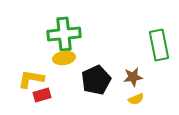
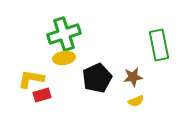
green cross: rotated 12 degrees counterclockwise
black pentagon: moved 1 px right, 2 px up
yellow semicircle: moved 2 px down
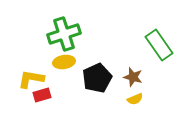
green rectangle: rotated 24 degrees counterclockwise
yellow ellipse: moved 4 px down
brown star: rotated 24 degrees clockwise
yellow semicircle: moved 1 px left, 2 px up
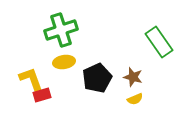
green cross: moved 3 px left, 4 px up
green rectangle: moved 3 px up
yellow L-shape: rotated 60 degrees clockwise
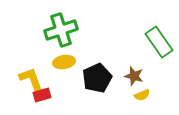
brown star: moved 1 px right, 1 px up
yellow semicircle: moved 7 px right, 4 px up
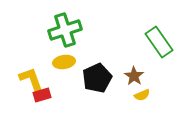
green cross: moved 4 px right
brown star: rotated 18 degrees clockwise
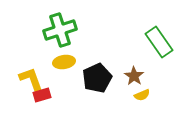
green cross: moved 5 px left
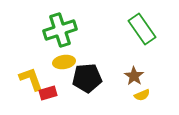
green rectangle: moved 17 px left, 13 px up
black pentagon: moved 10 px left; rotated 20 degrees clockwise
red rectangle: moved 6 px right, 2 px up
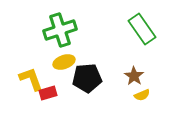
yellow ellipse: rotated 10 degrees counterclockwise
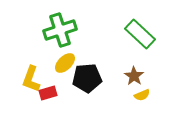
green rectangle: moved 2 px left, 5 px down; rotated 12 degrees counterclockwise
yellow ellipse: moved 1 px right, 1 px down; rotated 25 degrees counterclockwise
yellow L-shape: rotated 140 degrees counterclockwise
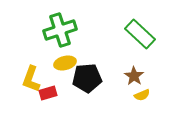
yellow ellipse: rotated 30 degrees clockwise
